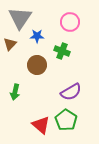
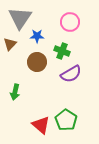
brown circle: moved 3 px up
purple semicircle: moved 18 px up
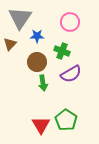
green arrow: moved 28 px right, 9 px up; rotated 21 degrees counterclockwise
red triangle: rotated 18 degrees clockwise
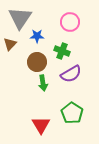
green pentagon: moved 6 px right, 7 px up
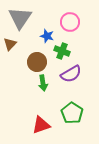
blue star: moved 10 px right; rotated 16 degrees clockwise
red triangle: rotated 42 degrees clockwise
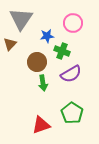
gray triangle: moved 1 px right, 1 px down
pink circle: moved 3 px right, 1 px down
blue star: rotated 24 degrees counterclockwise
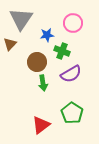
blue star: moved 1 px up
red triangle: rotated 18 degrees counterclockwise
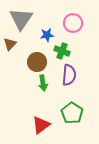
purple semicircle: moved 2 px left, 1 px down; rotated 55 degrees counterclockwise
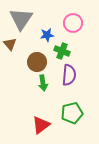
brown triangle: rotated 24 degrees counterclockwise
green pentagon: rotated 25 degrees clockwise
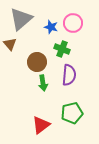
gray triangle: rotated 15 degrees clockwise
blue star: moved 4 px right, 8 px up; rotated 24 degrees clockwise
green cross: moved 2 px up
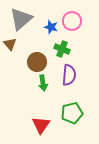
pink circle: moved 1 px left, 2 px up
red triangle: rotated 18 degrees counterclockwise
